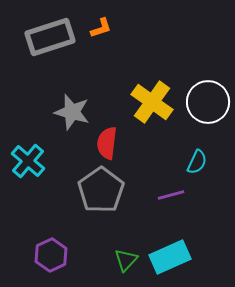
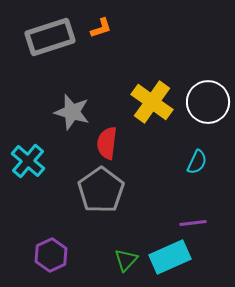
purple line: moved 22 px right, 28 px down; rotated 8 degrees clockwise
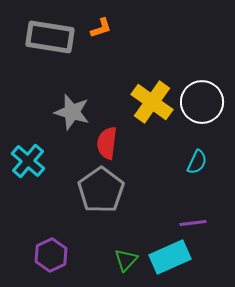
gray rectangle: rotated 27 degrees clockwise
white circle: moved 6 px left
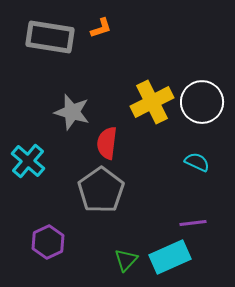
yellow cross: rotated 27 degrees clockwise
cyan semicircle: rotated 90 degrees counterclockwise
purple hexagon: moved 3 px left, 13 px up
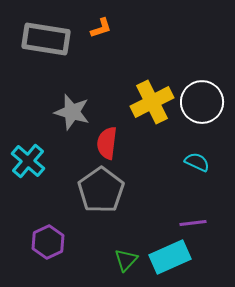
gray rectangle: moved 4 px left, 2 px down
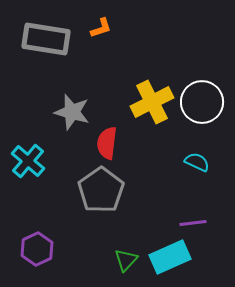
purple hexagon: moved 11 px left, 7 px down
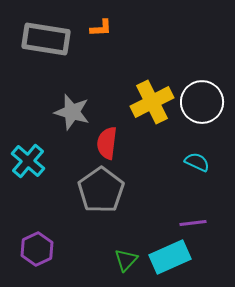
orange L-shape: rotated 15 degrees clockwise
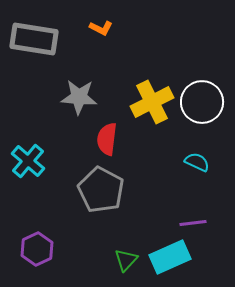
orange L-shape: rotated 30 degrees clockwise
gray rectangle: moved 12 px left
gray star: moved 7 px right, 15 px up; rotated 12 degrees counterclockwise
red semicircle: moved 4 px up
gray pentagon: rotated 9 degrees counterclockwise
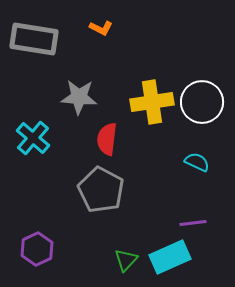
yellow cross: rotated 18 degrees clockwise
cyan cross: moved 5 px right, 23 px up
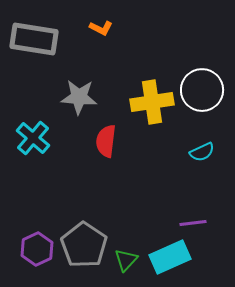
white circle: moved 12 px up
red semicircle: moved 1 px left, 2 px down
cyan semicircle: moved 5 px right, 10 px up; rotated 130 degrees clockwise
gray pentagon: moved 17 px left, 55 px down; rotated 6 degrees clockwise
